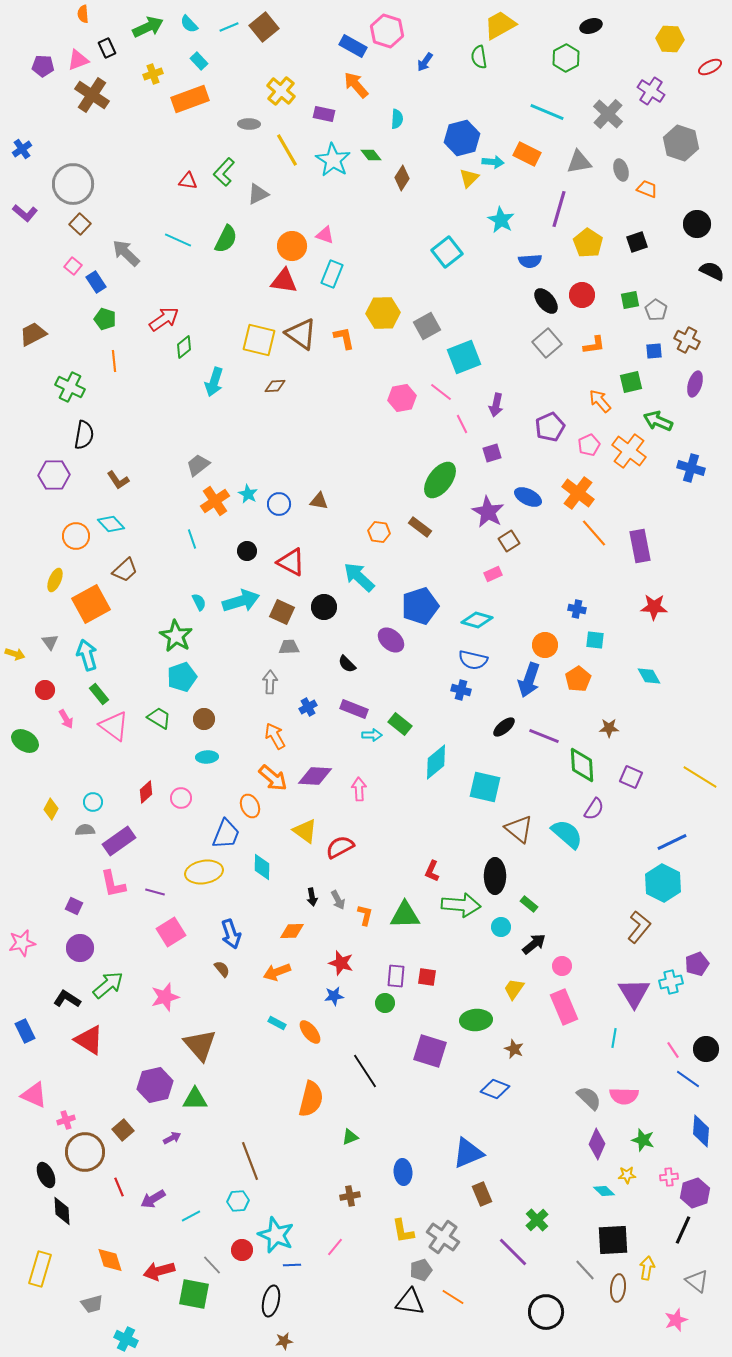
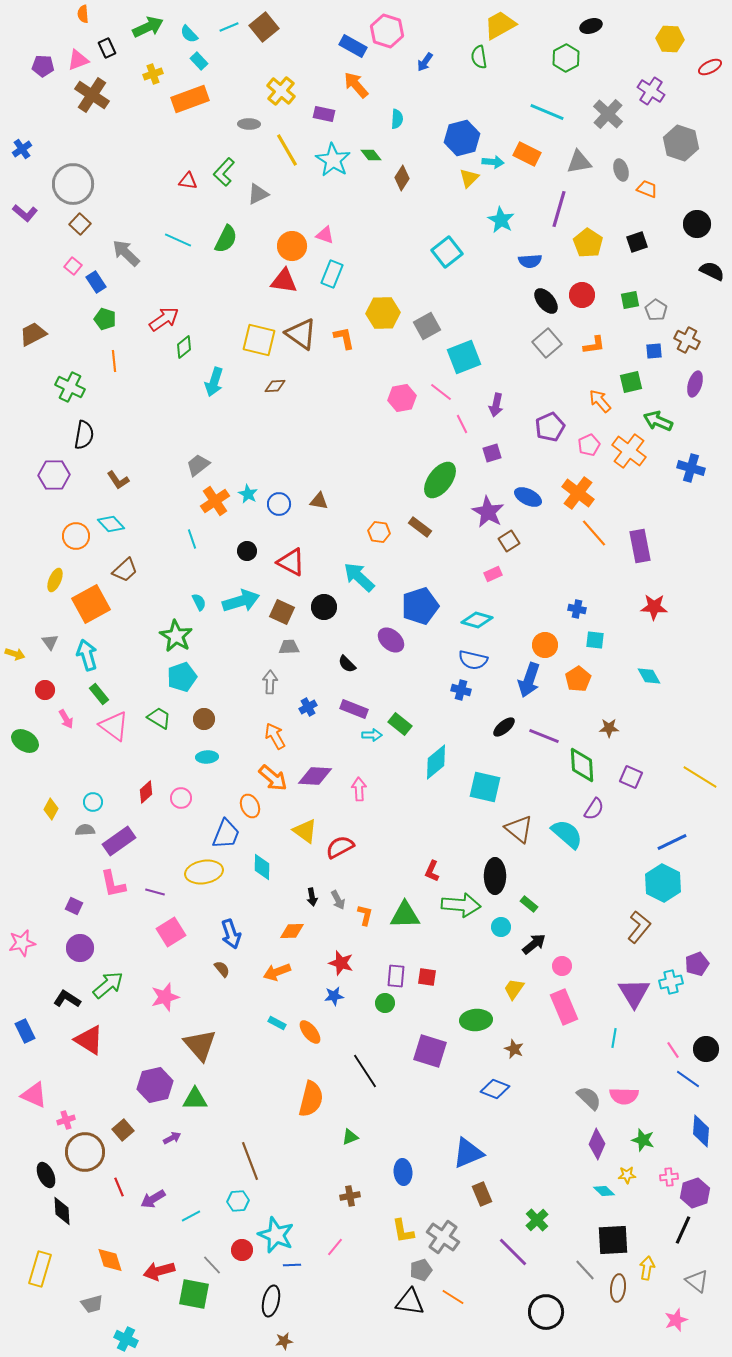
cyan semicircle at (189, 24): moved 10 px down
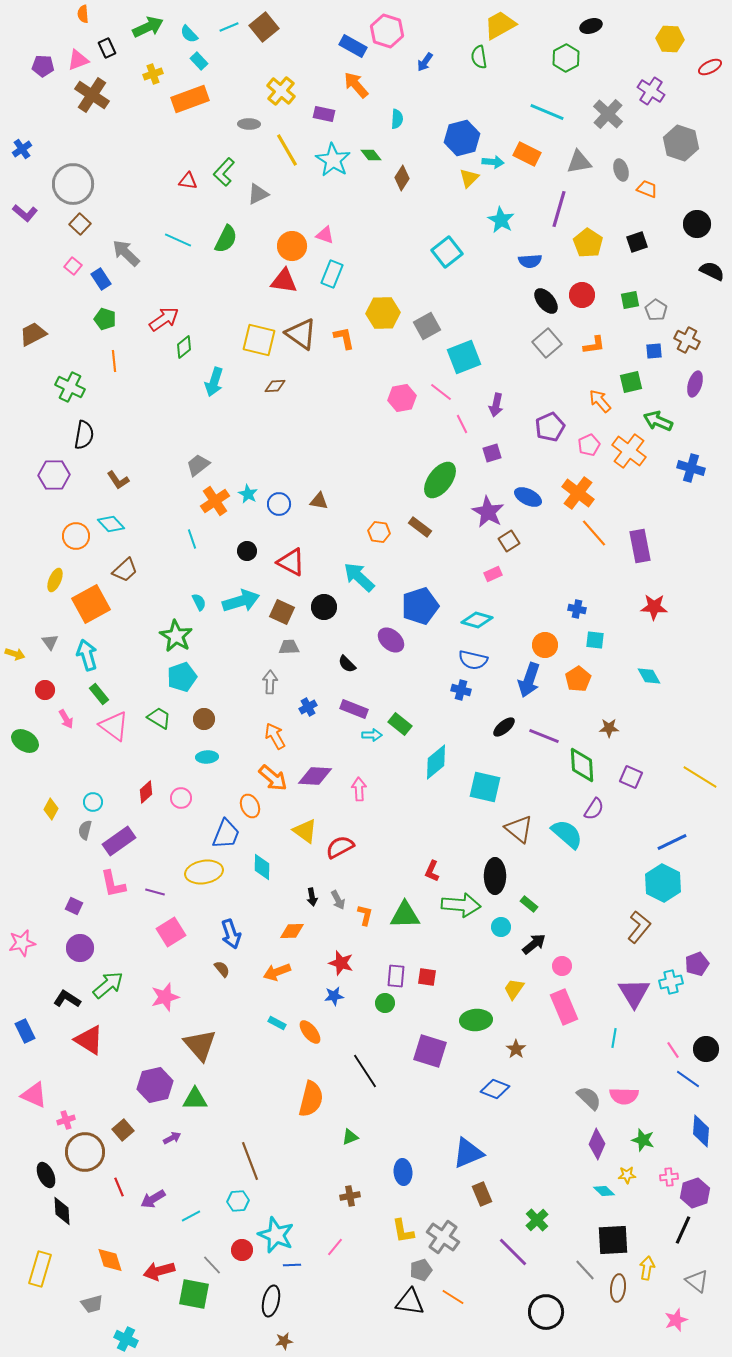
blue rectangle at (96, 282): moved 5 px right, 3 px up
gray semicircle at (85, 830): rotated 72 degrees counterclockwise
brown star at (514, 1049): moved 2 px right; rotated 12 degrees clockwise
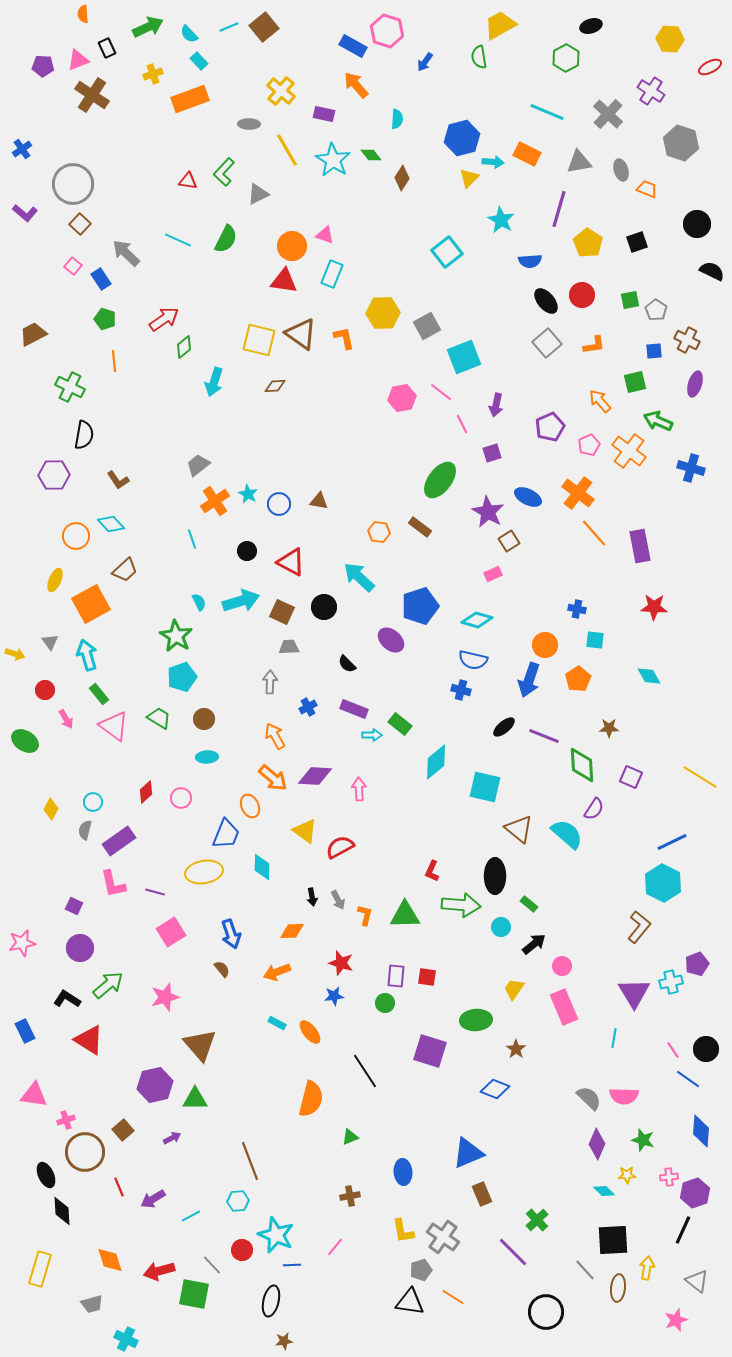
green square at (631, 382): moved 4 px right
pink triangle at (34, 1095): rotated 16 degrees counterclockwise
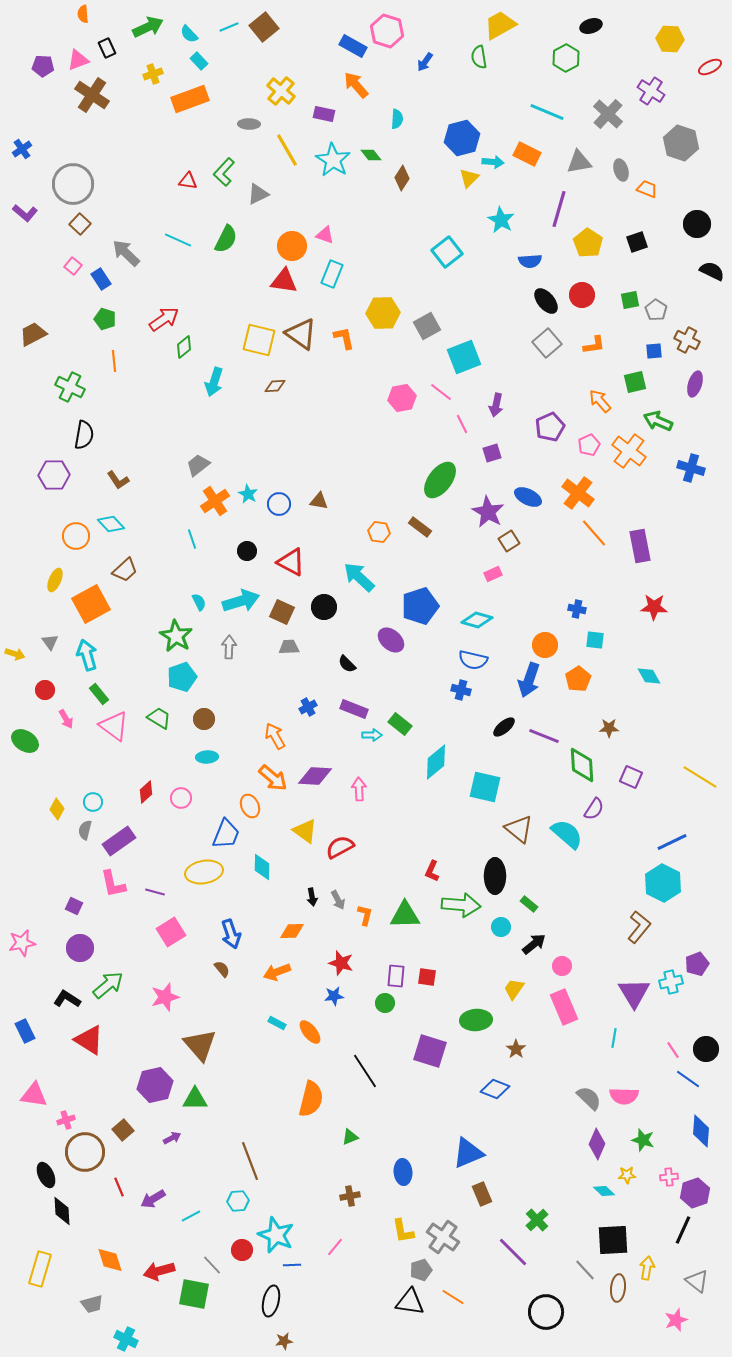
gray arrow at (270, 682): moved 41 px left, 35 px up
yellow diamond at (51, 809): moved 6 px right
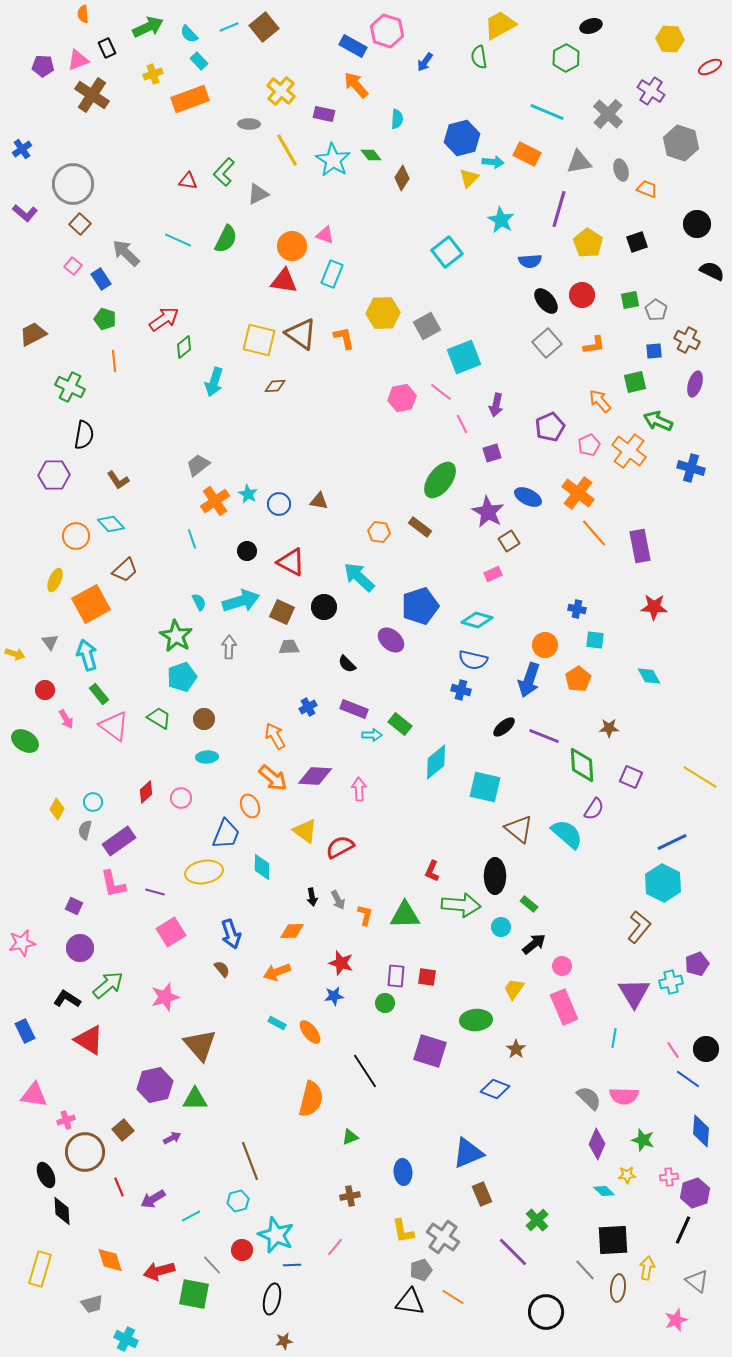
cyan hexagon at (238, 1201): rotated 10 degrees counterclockwise
black ellipse at (271, 1301): moved 1 px right, 2 px up
